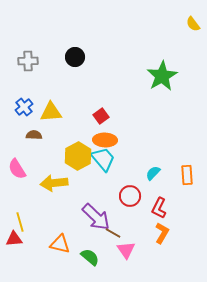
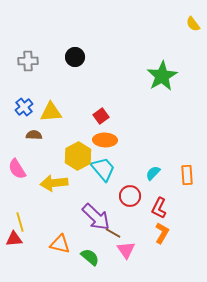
cyan trapezoid: moved 10 px down
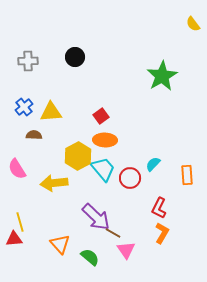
cyan semicircle: moved 9 px up
red circle: moved 18 px up
orange triangle: rotated 35 degrees clockwise
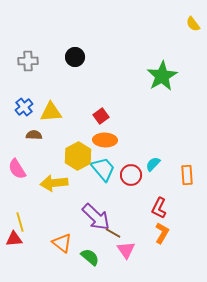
red circle: moved 1 px right, 3 px up
orange triangle: moved 2 px right, 1 px up; rotated 10 degrees counterclockwise
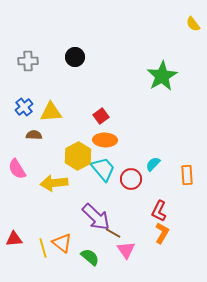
red circle: moved 4 px down
red L-shape: moved 3 px down
yellow line: moved 23 px right, 26 px down
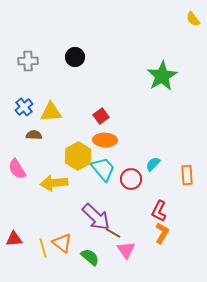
yellow semicircle: moved 5 px up
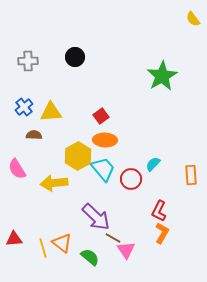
orange rectangle: moved 4 px right
brown line: moved 5 px down
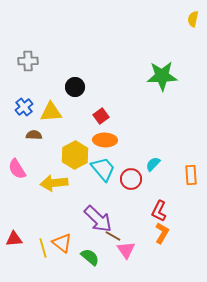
yellow semicircle: rotated 49 degrees clockwise
black circle: moved 30 px down
green star: rotated 28 degrees clockwise
yellow hexagon: moved 3 px left, 1 px up
purple arrow: moved 2 px right, 2 px down
brown line: moved 2 px up
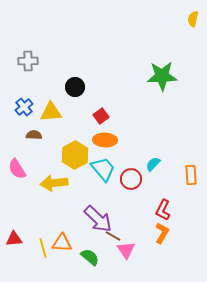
red L-shape: moved 4 px right, 1 px up
orange triangle: rotated 35 degrees counterclockwise
